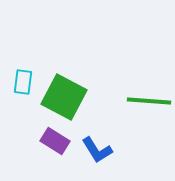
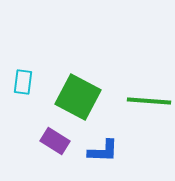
green square: moved 14 px right
blue L-shape: moved 6 px right, 1 px down; rotated 56 degrees counterclockwise
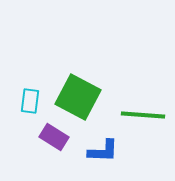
cyan rectangle: moved 7 px right, 19 px down
green line: moved 6 px left, 14 px down
purple rectangle: moved 1 px left, 4 px up
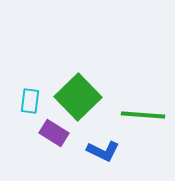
green square: rotated 18 degrees clockwise
purple rectangle: moved 4 px up
blue L-shape: rotated 24 degrees clockwise
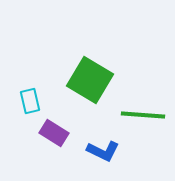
green square: moved 12 px right, 17 px up; rotated 15 degrees counterclockwise
cyan rectangle: rotated 20 degrees counterclockwise
